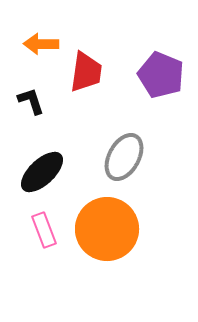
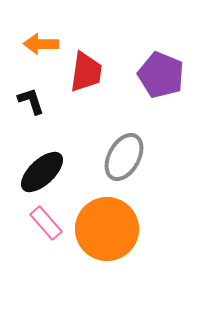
pink rectangle: moved 2 px right, 7 px up; rotated 20 degrees counterclockwise
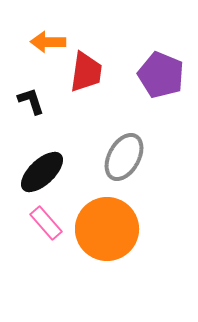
orange arrow: moved 7 px right, 2 px up
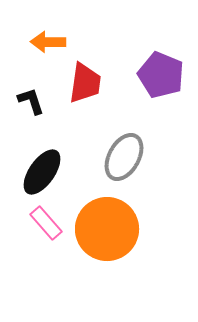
red trapezoid: moved 1 px left, 11 px down
black ellipse: rotated 12 degrees counterclockwise
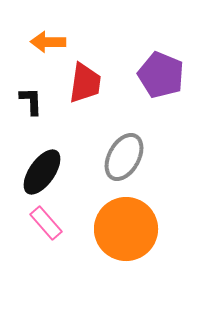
black L-shape: rotated 16 degrees clockwise
orange circle: moved 19 px right
